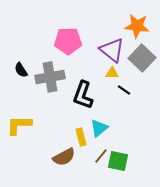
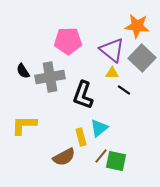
black semicircle: moved 2 px right, 1 px down
yellow L-shape: moved 5 px right
green square: moved 2 px left
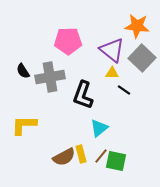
yellow rectangle: moved 17 px down
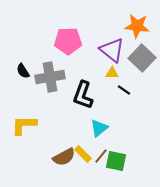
yellow rectangle: moved 2 px right; rotated 30 degrees counterclockwise
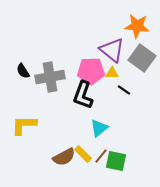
pink pentagon: moved 23 px right, 30 px down
gray square: rotated 8 degrees counterclockwise
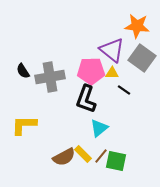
black L-shape: moved 3 px right, 4 px down
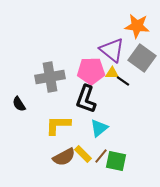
black semicircle: moved 4 px left, 33 px down
black line: moved 1 px left, 9 px up
yellow L-shape: moved 34 px right
